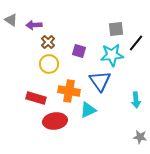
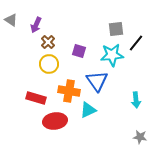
purple arrow: moved 2 px right; rotated 63 degrees counterclockwise
blue triangle: moved 3 px left
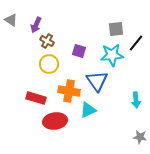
brown cross: moved 1 px left, 1 px up; rotated 16 degrees counterclockwise
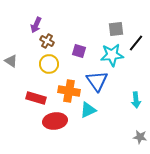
gray triangle: moved 41 px down
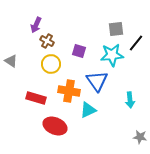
yellow circle: moved 2 px right
cyan arrow: moved 6 px left
red ellipse: moved 5 px down; rotated 30 degrees clockwise
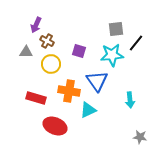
gray triangle: moved 15 px right, 9 px up; rotated 32 degrees counterclockwise
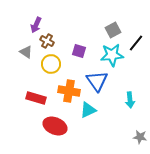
gray square: moved 3 px left, 1 px down; rotated 21 degrees counterclockwise
gray triangle: rotated 32 degrees clockwise
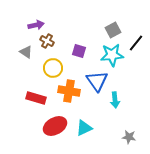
purple arrow: rotated 126 degrees counterclockwise
yellow circle: moved 2 px right, 4 px down
cyan arrow: moved 15 px left
cyan triangle: moved 4 px left, 18 px down
red ellipse: rotated 50 degrees counterclockwise
gray star: moved 11 px left
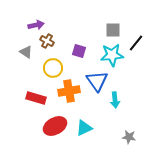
gray square: rotated 28 degrees clockwise
orange cross: rotated 20 degrees counterclockwise
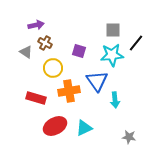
brown cross: moved 2 px left, 2 px down
